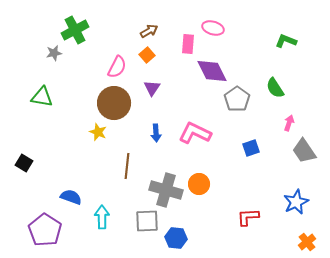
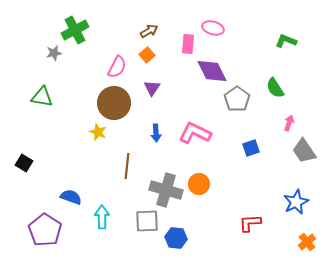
red L-shape: moved 2 px right, 6 px down
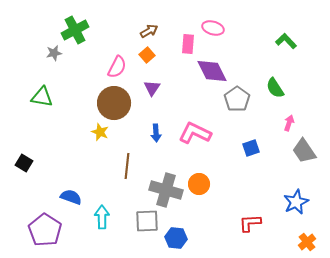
green L-shape: rotated 25 degrees clockwise
yellow star: moved 2 px right
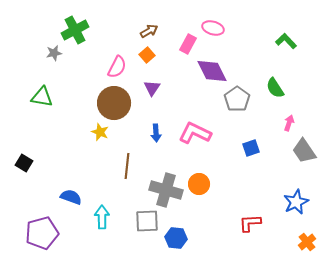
pink rectangle: rotated 24 degrees clockwise
purple pentagon: moved 3 px left, 3 px down; rotated 24 degrees clockwise
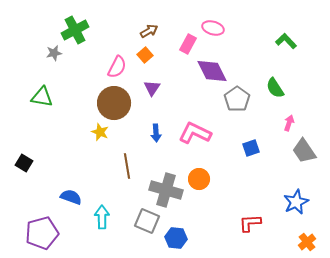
orange square: moved 2 px left
brown line: rotated 15 degrees counterclockwise
orange circle: moved 5 px up
gray square: rotated 25 degrees clockwise
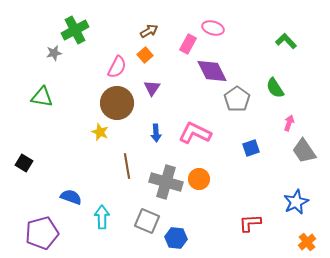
brown circle: moved 3 px right
gray cross: moved 8 px up
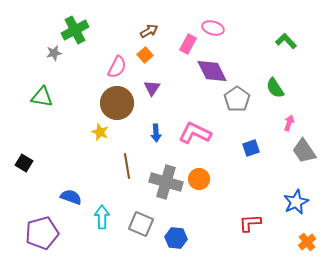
gray square: moved 6 px left, 3 px down
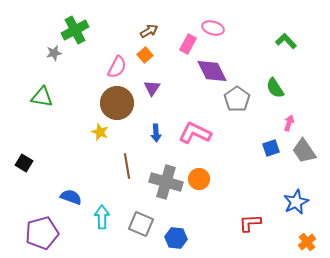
blue square: moved 20 px right
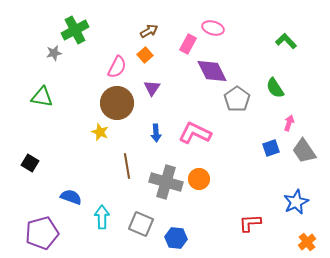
black square: moved 6 px right
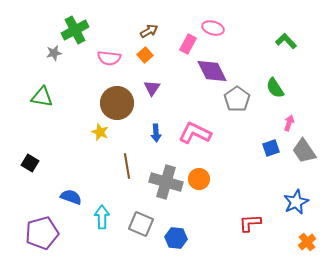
pink semicircle: moved 8 px left, 9 px up; rotated 70 degrees clockwise
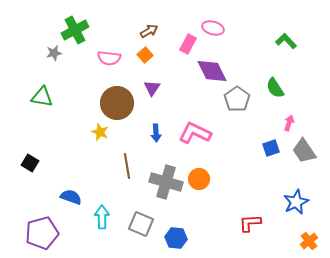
orange cross: moved 2 px right, 1 px up
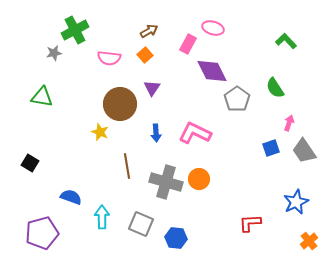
brown circle: moved 3 px right, 1 px down
